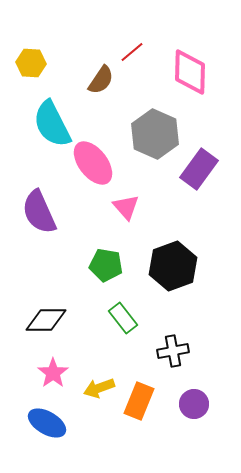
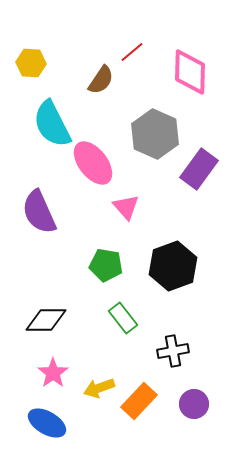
orange rectangle: rotated 21 degrees clockwise
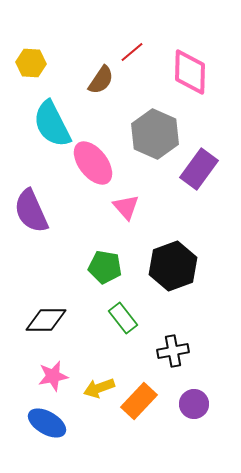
purple semicircle: moved 8 px left, 1 px up
green pentagon: moved 1 px left, 2 px down
pink star: moved 3 px down; rotated 24 degrees clockwise
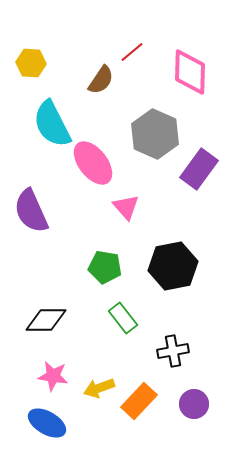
black hexagon: rotated 9 degrees clockwise
pink star: rotated 20 degrees clockwise
